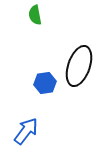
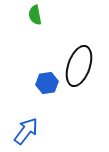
blue hexagon: moved 2 px right
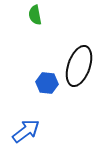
blue hexagon: rotated 15 degrees clockwise
blue arrow: rotated 16 degrees clockwise
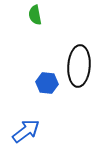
black ellipse: rotated 15 degrees counterclockwise
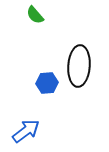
green semicircle: rotated 30 degrees counterclockwise
blue hexagon: rotated 10 degrees counterclockwise
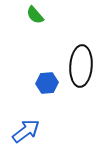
black ellipse: moved 2 px right
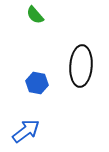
blue hexagon: moved 10 px left; rotated 15 degrees clockwise
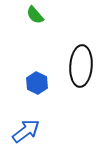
blue hexagon: rotated 15 degrees clockwise
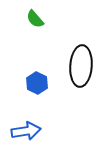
green semicircle: moved 4 px down
blue arrow: rotated 28 degrees clockwise
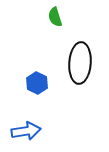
green semicircle: moved 20 px right, 2 px up; rotated 24 degrees clockwise
black ellipse: moved 1 px left, 3 px up
